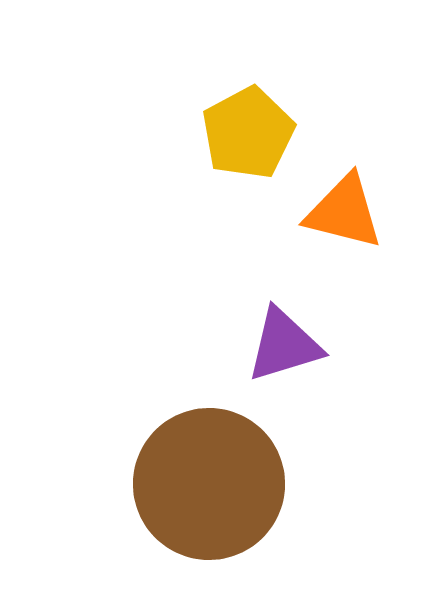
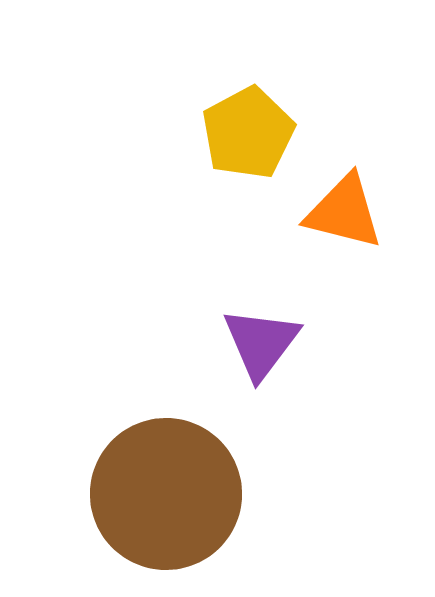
purple triangle: moved 23 px left, 2 px up; rotated 36 degrees counterclockwise
brown circle: moved 43 px left, 10 px down
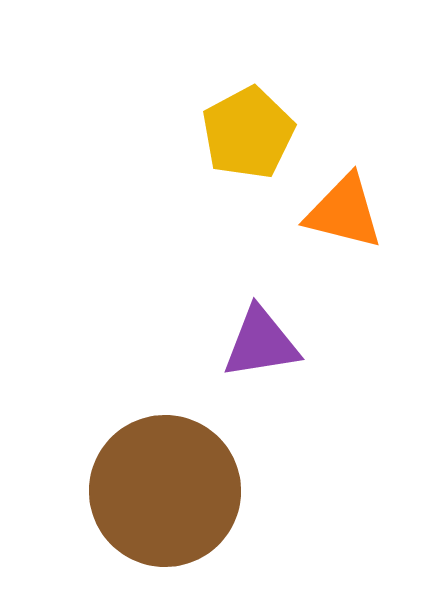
purple triangle: rotated 44 degrees clockwise
brown circle: moved 1 px left, 3 px up
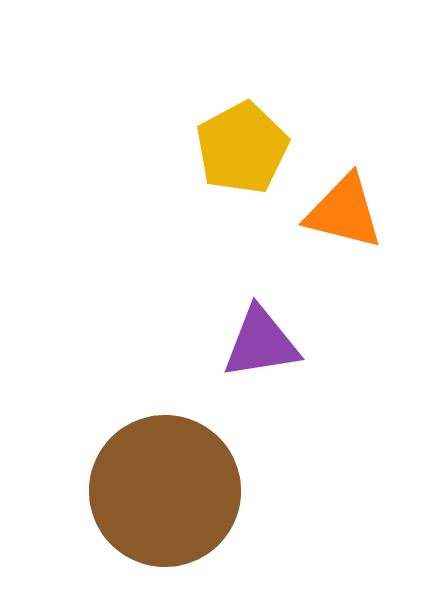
yellow pentagon: moved 6 px left, 15 px down
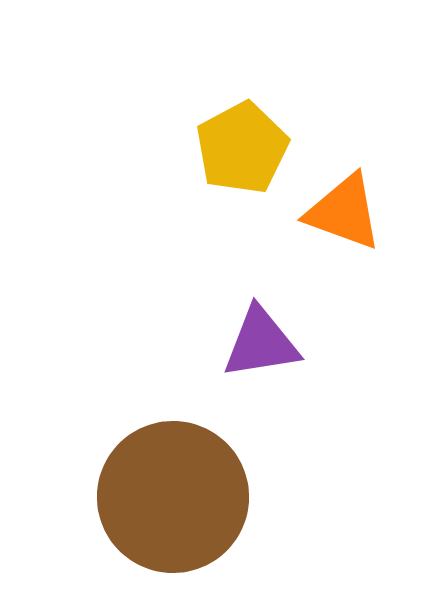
orange triangle: rotated 6 degrees clockwise
brown circle: moved 8 px right, 6 px down
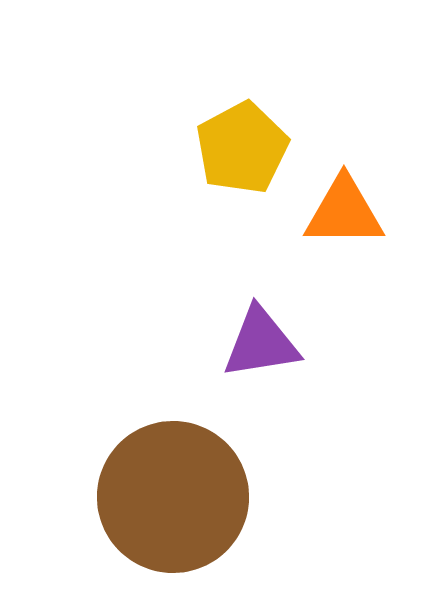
orange triangle: rotated 20 degrees counterclockwise
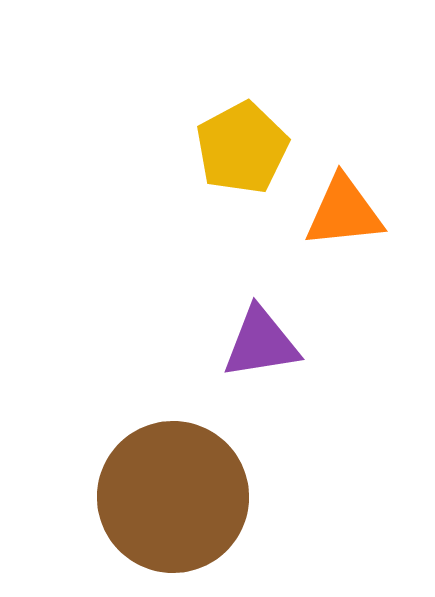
orange triangle: rotated 6 degrees counterclockwise
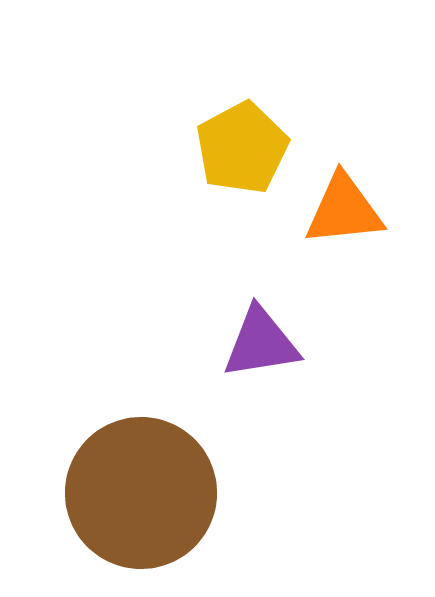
orange triangle: moved 2 px up
brown circle: moved 32 px left, 4 px up
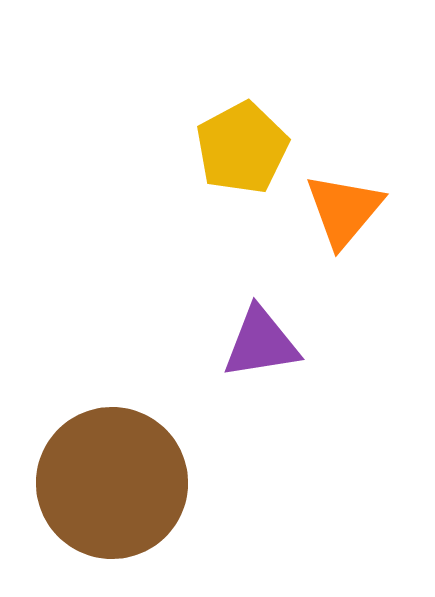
orange triangle: rotated 44 degrees counterclockwise
brown circle: moved 29 px left, 10 px up
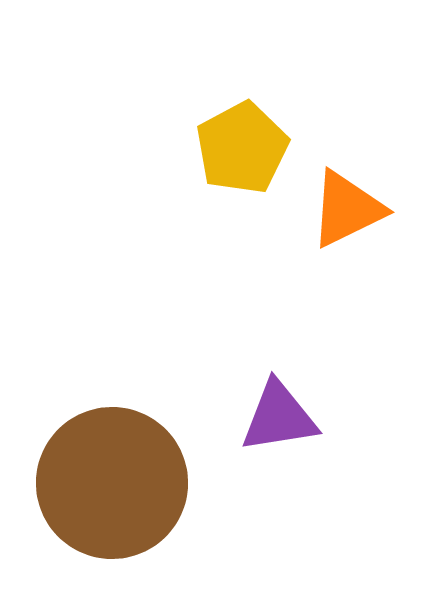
orange triangle: moved 3 px right, 1 px up; rotated 24 degrees clockwise
purple triangle: moved 18 px right, 74 px down
